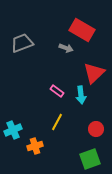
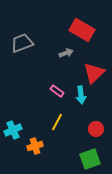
gray arrow: moved 5 px down; rotated 40 degrees counterclockwise
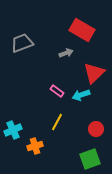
cyan arrow: rotated 78 degrees clockwise
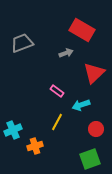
cyan arrow: moved 10 px down
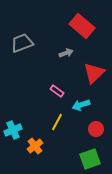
red rectangle: moved 4 px up; rotated 10 degrees clockwise
orange cross: rotated 21 degrees counterclockwise
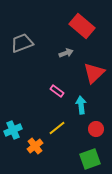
cyan arrow: rotated 102 degrees clockwise
yellow line: moved 6 px down; rotated 24 degrees clockwise
